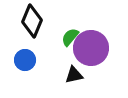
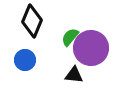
black triangle: rotated 18 degrees clockwise
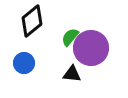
black diamond: rotated 28 degrees clockwise
blue circle: moved 1 px left, 3 px down
black triangle: moved 2 px left, 1 px up
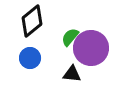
blue circle: moved 6 px right, 5 px up
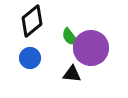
green semicircle: rotated 78 degrees counterclockwise
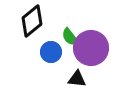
blue circle: moved 21 px right, 6 px up
black triangle: moved 5 px right, 5 px down
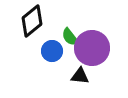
purple circle: moved 1 px right
blue circle: moved 1 px right, 1 px up
black triangle: moved 3 px right, 3 px up
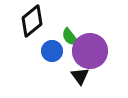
purple circle: moved 2 px left, 3 px down
black triangle: rotated 48 degrees clockwise
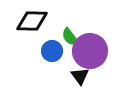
black diamond: rotated 40 degrees clockwise
